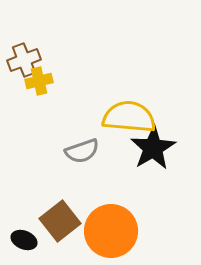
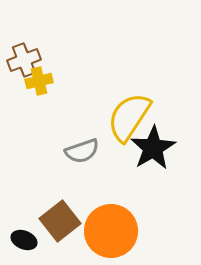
yellow semicircle: rotated 62 degrees counterclockwise
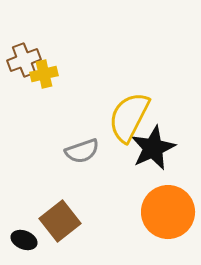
yellow cross: moved 5 px right, 7 px up
yellow semicircle: rotated 6 degrees counterclockwise
black star: rotated 6 degrees clockwise
orange circle: moved 57 px right, 19 px up
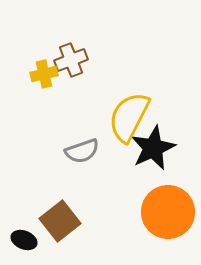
brown cross: moved 47 px right
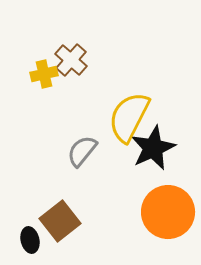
brown cross: rotated 28 degrees counterclockwise
gray semicircle: rotated 148 degrees clockwise
black ellipse: moved 6 px right; rotated 55 degrees clockwise
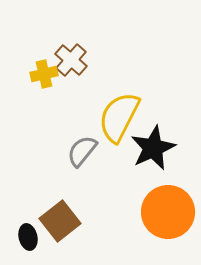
yellow semicircle: moved 10 px left
black ellipse: moved 2 px left, 3 px up
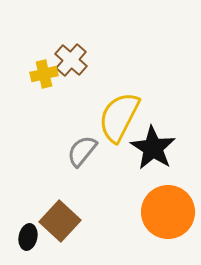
black star: rotated 15 degrees counterclockwise
brown square: rotated 9 degrees counterclockwise
black ellipse: rotated 25 degrees clockwise
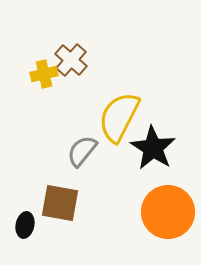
brown square: moved 18 px up; rotated 33 degrees counterclockwise
black ellipse: moved 3 px left, 12 px up
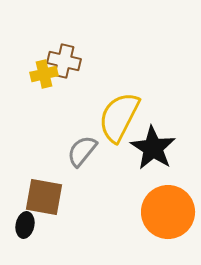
brown cross: moved 7 px left, 1 px down; rotated 28 degrees counterclockwise
brown square: moved 16 px left, 6 px up
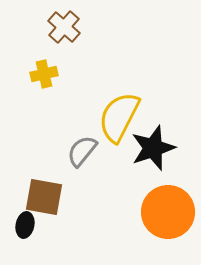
brown cross: moved 34 px up; rotated 28 degrees clockwise
black star: rotated 21 degrees clockwise
